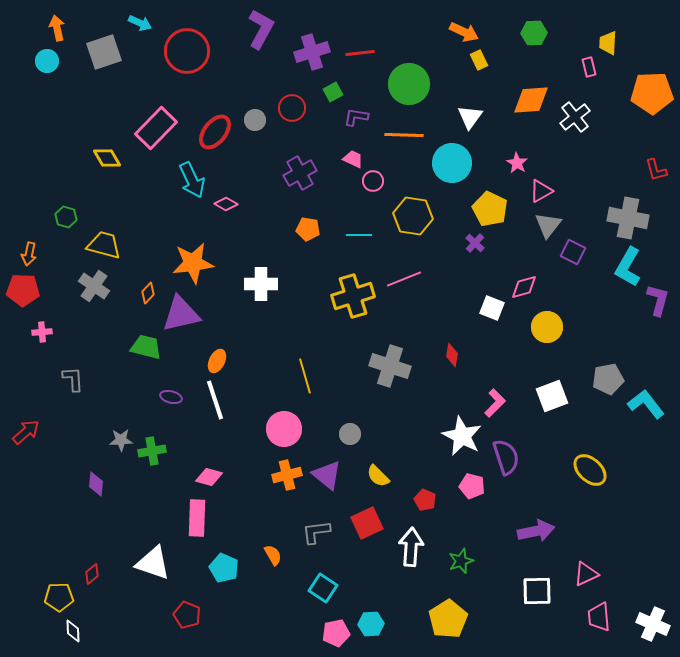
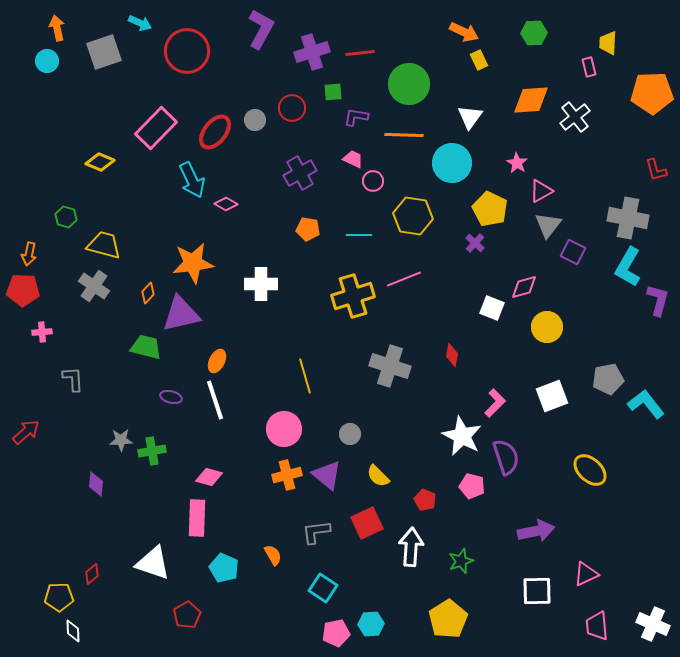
green square at (333, 92): rotated 24 degrees clockwise
yellow diamond at (107, 158): moved 7 px left, 4 px down; rotated 36 degrees counterclockwise
red pentagon at (187, 615): rotated 20 degrees clockwise
pink trapezoid at (599, 617): moved 2 px left, 9 px down
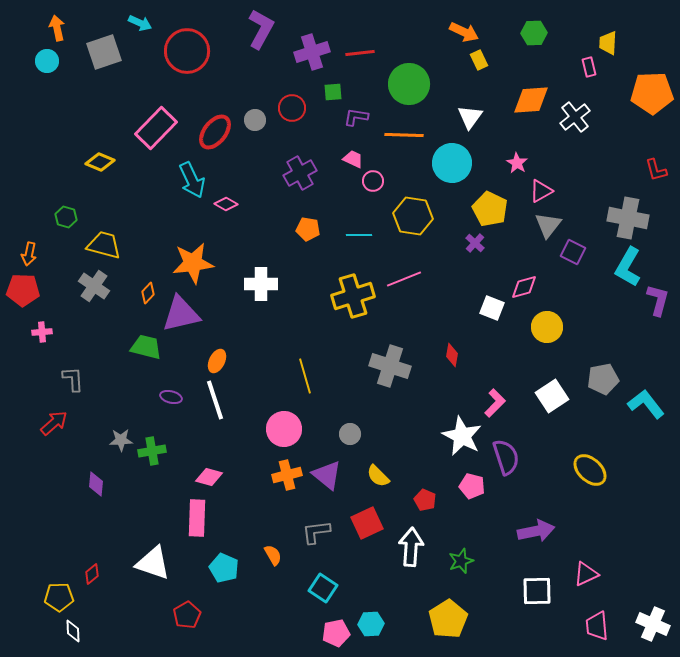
gray pentagon at (608, 379): moved 5 px left
white square at (552, 396): rotated 12 degrees counterclockwise
red arrow at (26, 432): moved 28 px right, 9 px up
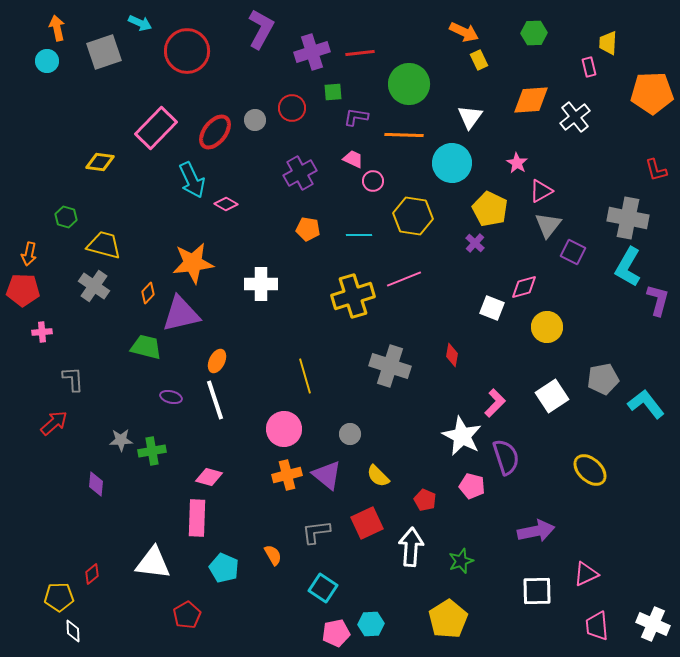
yellow diamond at (100, 162): rotated 16 degrees counterclockwise
white triangle at (153, 563): rotated 12 degrees counterclockwise
